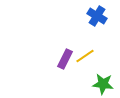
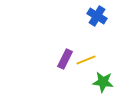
yellow line: moved 1 px right, 4 px down; rotated 12 degrees clockwise
green star: moved 2 px up
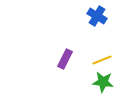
yellow line: moved 16 px right
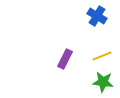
yellow line: moved 4 px up
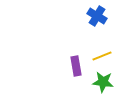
purple rectangle: moved 11 px right, 7 px down; rotated 36 degrees counterclockwise
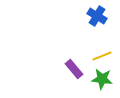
purple rectangle: moved 2 px left, 3 px down; rotated 30 degrees counterclockwise
green star: moved 1 px left, 3 px up
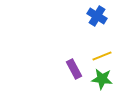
purple rectangle: rotated 12 degrees clockwise
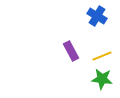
purple rectangle: moved 3 px left, 18 px up
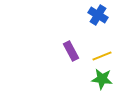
blue cross: moved 1 px right, 1 px up
